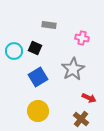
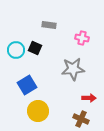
cyan circle: moved 2 px right, 1 px up
gray star: rotated 25 degrees clockwise
blue square: moved 11 px left, 8 px down
red arrow: rotated 24 degrees counterclockwise
brown cross: rotated 14 degrees counterclockwise
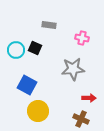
blue square: rotated 30 degrees counterclockwise
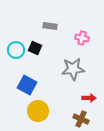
gray rectangle: moved 1 px right, 1 px down
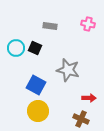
pink cross: moved 6 px right, 14 px up
cyan circle: moved 2 px up
gray star: moved 5 px left, 1 px down; rotated 20 degrees clockwise
blue square: moved 9 px right
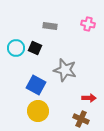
gray star: moved 3 px left
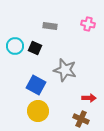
cyan circle: moved 1 px left, 2 px up
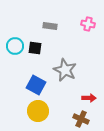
black square: rotated 16 degrees counterclockwise
gray star: rotated 10 degrees clockwise
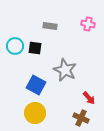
red arrow: rotated 48 degrees clockwise
yellow circle: moved 3 px left, 2 px down
brown cross: moved 1 px up
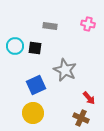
blue square: rotated 36 degrees clockwise
yellow circle: moved 2 px left
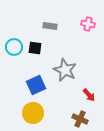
cyan circle: moved 1 px left, 1 px down
red arrow: moved 3 px up
brown cross: moved 1 px left, 1 px down
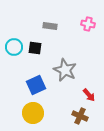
brown cross: moved 3 px up
